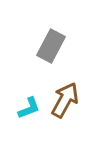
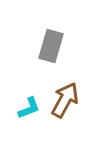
gray rectangle: rotated 12 degrees counterclockwise
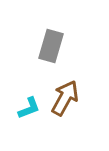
brown arrow: moved 2 px up
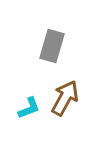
gray rectangle: moved 1 px right
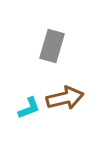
brown arrow: rotated 48 degrees clockwise
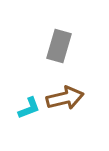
gray rectangle: moved 7 px right
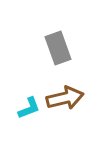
gray rectangle: moved 1 px left, 2 px down; rotated 36 degrees counterclockwise
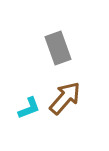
brown arrow: rotated 36 degrees counterclockwise
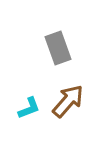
brown arrow: moved 3 px right, 3 px down
